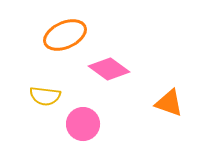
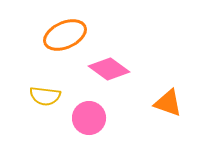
orange triangle: moved 1 px left
pink circle: moved 6 px right, 6 px up
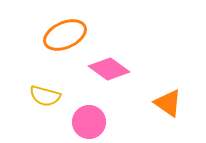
yellow semicircle: rotated 8 degrees clockwise
orange triangle: rotated 16 degrees clockwise
pink circle: moved 4 px down
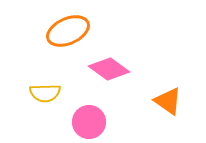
orange ellipse: moved 3 px right, 4 px up
yellow semicircle: moved 3 px up; rotated 16 degrees counterclockwise
orange triangle: moved 2 px up
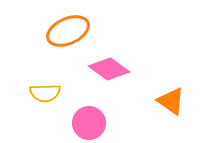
orange triangle: moved 3 px right
pink circle: moved 1 px down
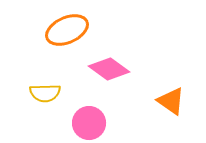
orange ellipse: moved 1 px left, 1 px up
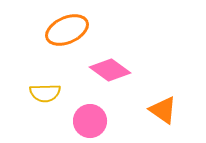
pink diamond: moved 1 px right, 1 px down
orange triangle: moved 8 px left, 9 px down
pink circle: moved 1 px right, 2 px up
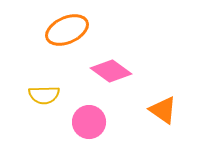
pink diamond: moved 1 px right, 1 px down
yellow semicircle: moved 1 px left, 2 px down
pink circle: moved 1 px left, 1 px down
